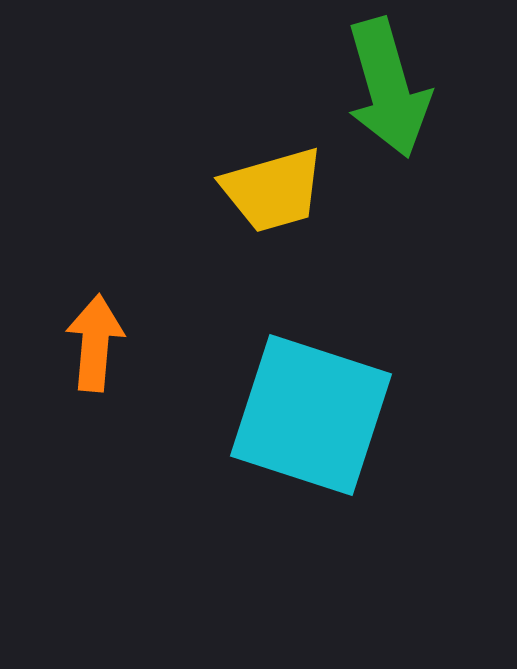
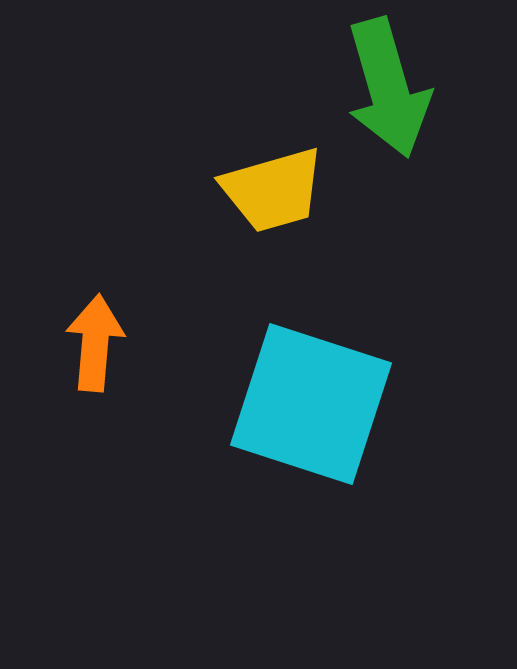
cyan square: moved 11 px up
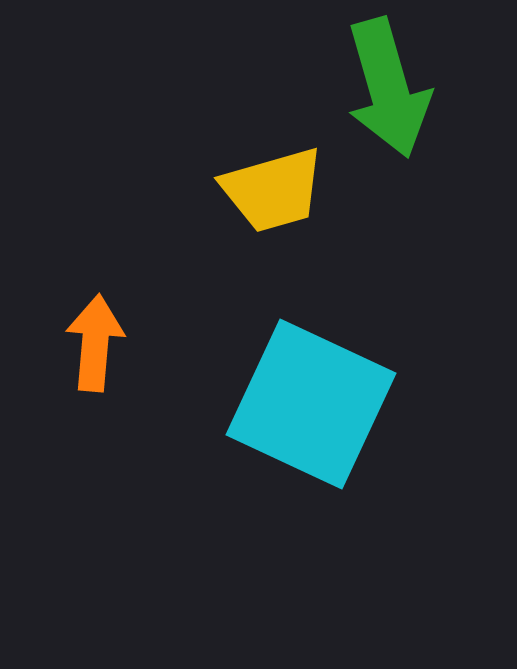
cyan square: rotated 7 degrees clockwise
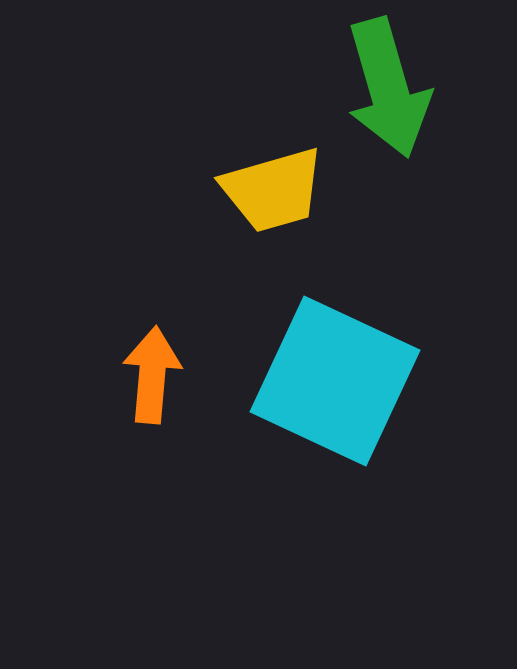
orange arrow: moved 57 px right, 32 px down
cyan square: moved 24 px right, 23 px up
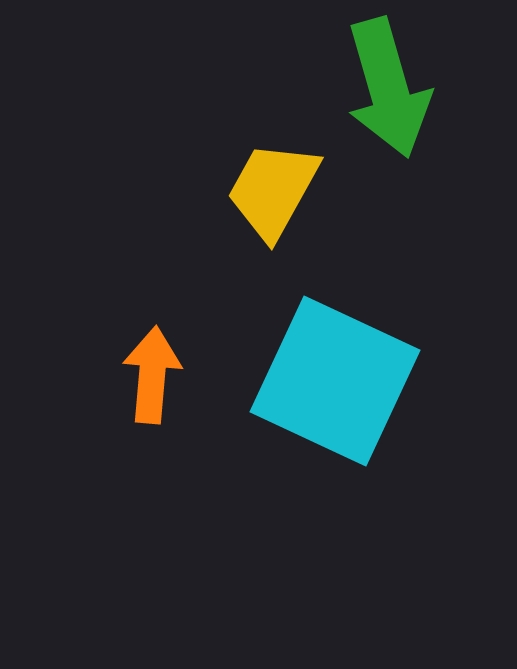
yellow trapezoid: rotated 135 degrees clockwise
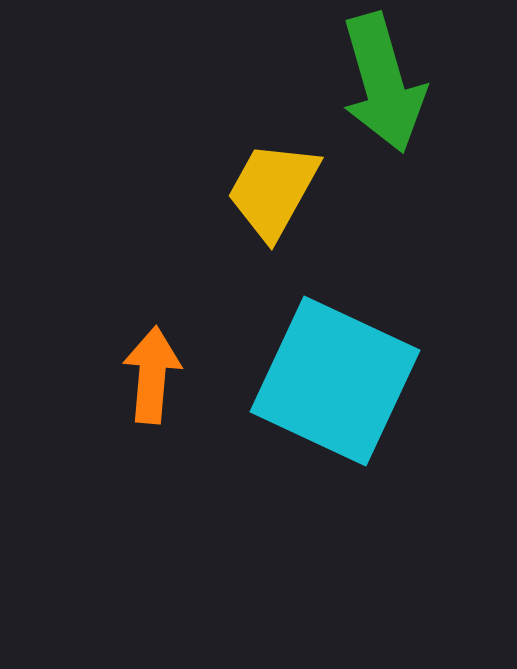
green arrow: moved 5 px left, 5 px up
